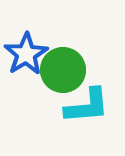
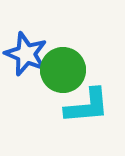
blue star: rotated 18 degrees counterclockwise
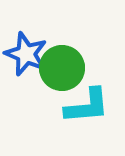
green circle: moved 1 px left, 2 px up
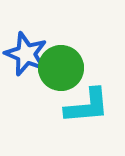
green circle: moved 1 px left
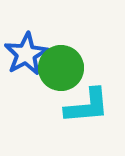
blue star: rotated 21 degrees clockwise
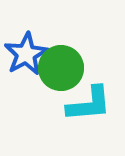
cyan L-shape: moved 2 px right, 2 px up
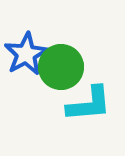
green circle: moved 1 px up
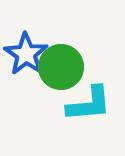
blue star: rotated 9 degrees counterclockwise
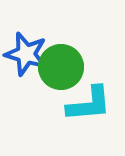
blue star: rotated 18 degrees counterclockwise
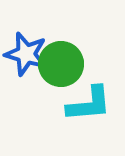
green circle: moved 3 px up
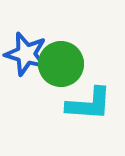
cyan L-shape: rotated 9 degrees clockwise
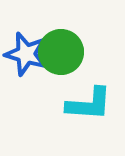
green circle: moved 12 px up
